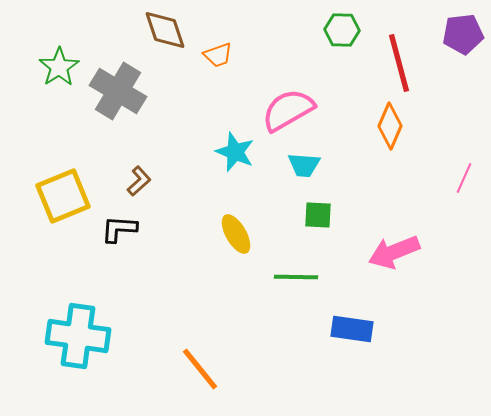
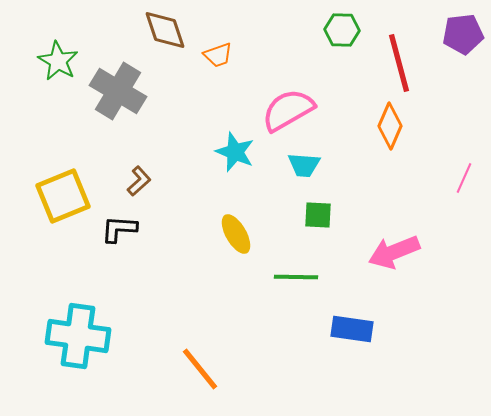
green star: moved 1 px left, 6 px up; rotated 9 degrees counterclockwise
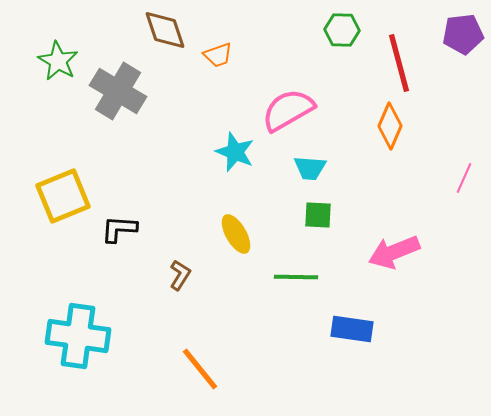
cyan trapezoid: moved 6 px right, 3 px down
brown L-shape: moved 41 px right, 94 px down; rotated 16 degrees counterclockwise
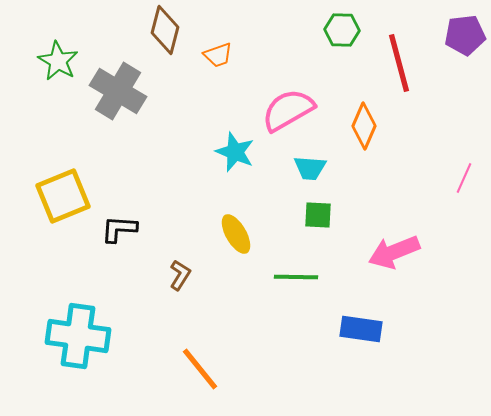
brown diamond: rotated 33 degrees clockwise
purple pentagon: moved 2 px right, 1 px down
orange diamond: moved 26 px left
blue rectangle: moved 9 px right
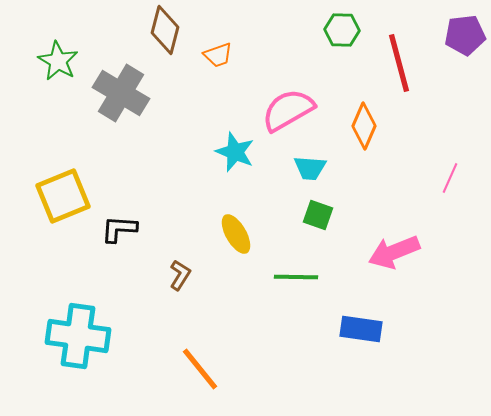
gray cross: moved 3 px right, 2 px down
pink line: moved 14 px left
green square: rotated 16 degrees clockwise
